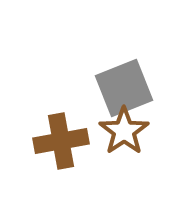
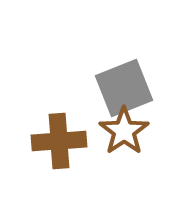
brown cross: moved 2 px left; rotated 6 degrees clockwise
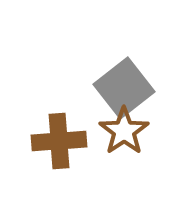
gray square: rotated 16 degrees counterclockwise
